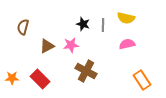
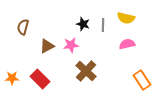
brown cross: rotated 15 degrees clockwise
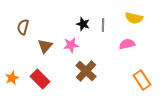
yellow semicircle: moved 8 px right
brown triangle: moved 2 px left; rotated 21 degrees counterclockwise
orange star: rotated 24 degrees counterclockwise
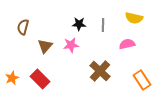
black star: moved 4 px left; rotated 16 degrees counterclockwise
brown cross: moved 14 px right
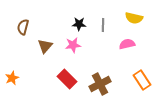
pink star: moved 2 px right
brown cross: moved 13 px down; rotated 20 degrees clockwise
red rectangle: moved 27 px right
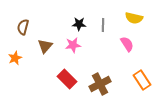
pink semicircle: rotated 70 degrees clockwise
orange star: moved 3 px right, 20 px up
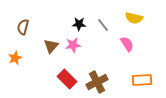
gray line: rotated 40 degrees counterclockwise
brown triangle: moved 6 px right
orange rectangle: rotated 60 degrees counterclockwise
brown cross: moved 3 px left, 2 px up
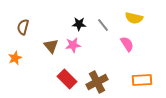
brown triangle: rotated 21 degrees counterclockwise
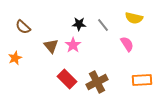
brown semicircle: rotated 63 degrees counterclockwise
pink star: rotated 28 degrees counterclockwise
